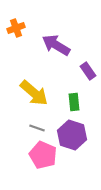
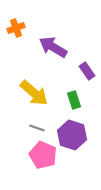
purple arrow: moved 3 px left, 2 px down
purple rectangle: moved 1 px left
green rectangle: moved 2 px up; rotated 12 degrees counterclockwise
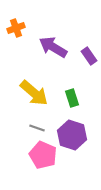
purple rectangle: moved 2 px right, 15 px up
green rectangle: moved 2 px left, 2 px up
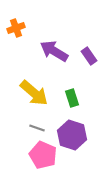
purple arrow: moved 1 px right, 4 px down
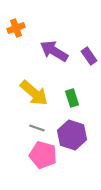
pink pentagon: rotated 8 degrees counterclockwise
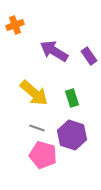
orange cross: moved 1 px left, 3 px up
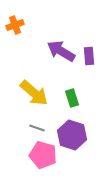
purple arrow: moved 7 px right
purple rectangle: rotated 30 degrees clockwise
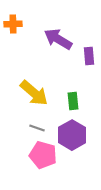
orange cross: moved 2 px left, 1 px up; rotated 18 degrees clockwise
purple arrow: moved 3 px left, 12 px up
green rectangle: moved 1 px right, 3 px down; rotated 12 degrees clockwise
purple hexagon: rotated 12 degrees clockwise
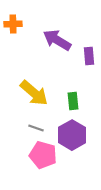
purple arrow: moved 1 px left, 1 px down
gray line: moved 1 px left
